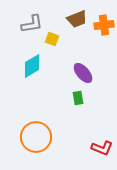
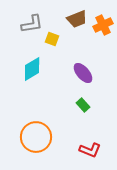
orange cross: moved 1 px left; rotated 18 degrees counterclockwise
cyan diamond: moved 3 px down
green rectangle: moved 5 px right, 7 px down; rotated 32 degrees counterclockwise
red L-shape: moved 12 px left, 2 px down
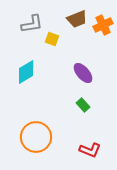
cyan diamond: moved 6 px left, 3 px down
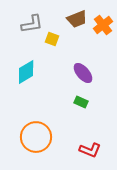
orange cross: rotated 12 degrees counterclockwise
green rectangle: moved 2 px left, 3 px up; rotated 24 degrees counterclockwise
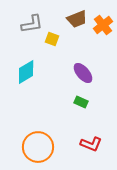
orange circle: moved 2 px right, 10 px down
red L-shape: moved 1 px right, 6 px up
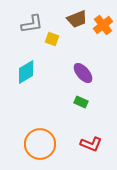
orange circle: moved 2 px right, 3 px up
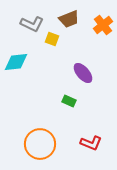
brown trapezoid: moved 8 px left
gray L-shape: rotated 35 degrees clockwise
cyan diamond: moved 10 px left, 10 px up; rotated 25 degrees clockwise
green rectangle: moved 12 px left, 1 px up
red L-shape: moved 1 px up
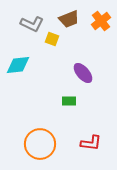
orange cross: moved 2 px left, 4 px up
cyan diamond: moved 2 px right, 3 px down
green rectangle: rotated 24 degrees counterclockwise
red L-shape: rotated 15 degrees counterclockwise
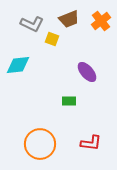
purple ellipse: moved 4 px right, 1 px up
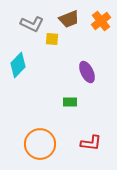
yellow square: rotated 16 degrees counterclockwise
cyan diamond: rotated 40 degrees counterclockwise
purple ellipse: rotated 15 degrees clockwise
green rectangle: moved 1 px right, 1 px down
